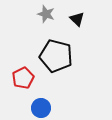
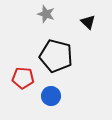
black triangle: moved 11 px right, 3 px down
red pentagon: rotated 30 degrees clockwise
blue circle: moved 10 px right, 12 px up
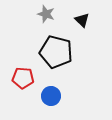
black triangle: moved 6 px left, 2 px up
black pentagon: moved 4 px up
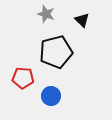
black pentagon: rotated 28 degrees counterclockwise
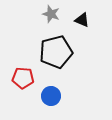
gray star: moved 5 px right
black triangle: rotated 21 degrees counterclockwise
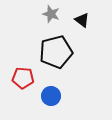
black triangle: rotated 14 degrees clockwise
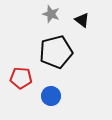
red pentagon: moved 2 px left
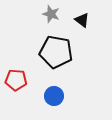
black pentagon: rotated 24 degrees clockwise
red pentagon: moved 5 px left, 2 px down
blue circle: moved 3 px right
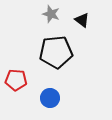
black pentagon: rotated 16 degrees counterclockwise
blue circle: moved 4 px left, 2 px down
